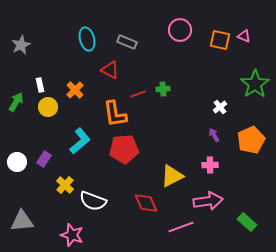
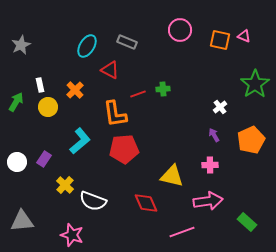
cyan ellipse: moved 7 px down; rotated 45 degrees clockwise
yellow triangle: rotated 40 degrees clockwise
pink line: moved 1 px right, 5 px down
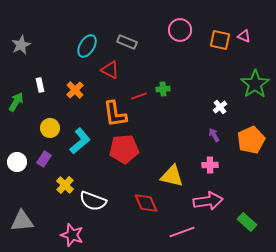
red line: moved 1 px right, 2 px down
yellow circle: moved 2 px right, 21 px down
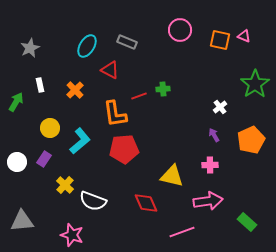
gray star: moved 9 px right, 3 px down
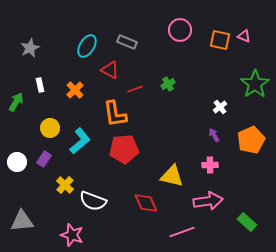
green cross: moved 5 px right, 5 px up; rotated 24 degrees counterclockwise
red line: moved 4 px left, 7 px up
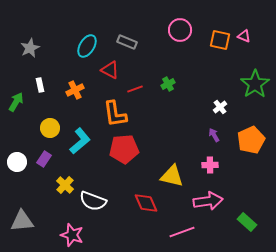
orange cross: rotated 18 degrees clockwise
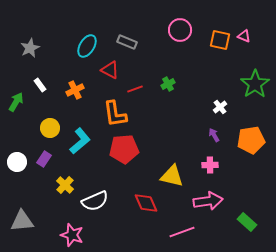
white rectangle: rotated 24 degrees counterclockwise
orange pentagon: rotated 16 degrees clockwise
white semicircle: moved 2 px right; rotated 44 degrees counterclockwise
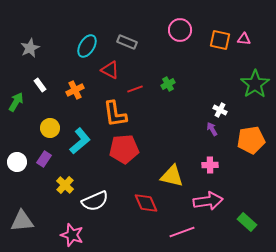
pink triangle: moved 3 px down; rotated 16 degrees counterclockwise
white cross: moved 3 px down; rotated 24 degrees counterclockwise
purple arrow: moved 2 px left, 6 px up
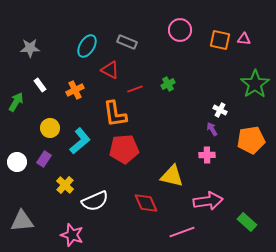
gray star: rotated 24 degrees clockwise
pink cross: moved 3 px left, 10 px up
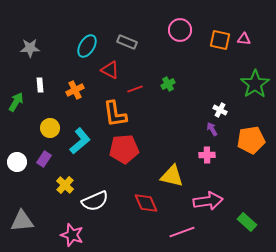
white rectangle: rotated 32 degrees clockwise
